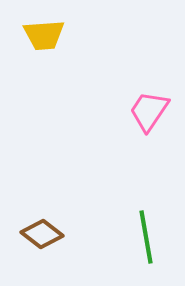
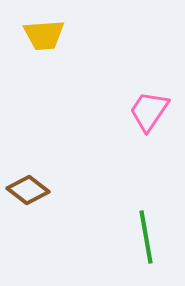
brown diamond: moved 14 px left, 44 px up
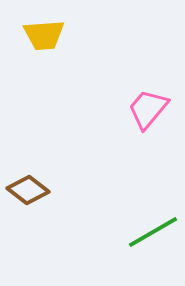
pink trapezoid: moved 1 px left, 2 px up; rotated 6 degrees clockwise
green line: moved 7 px right, 5 px up; rotated 70 degrees clockwise
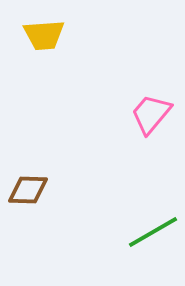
pink trapezoid: moved 3 px right, 5 px down
brown diamond: rotated 36 degrees counterclockwise
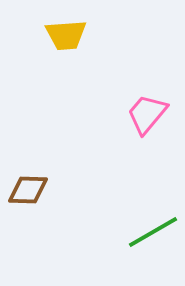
yellow trapezoid: moved 22 px right
pink trapezoid: moved 4 px left
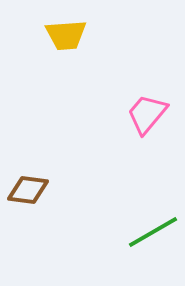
brown diamond: rotated 6 degrees clockwise
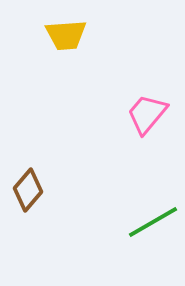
brown diamond: rotated 57 degrees counterclockwise
green line: moved 10 px up
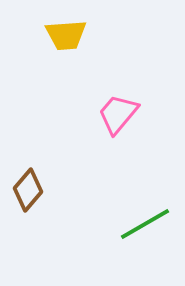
pink trapezoid: moved 29 px left
green line: moved 8 px left, 2 px down
